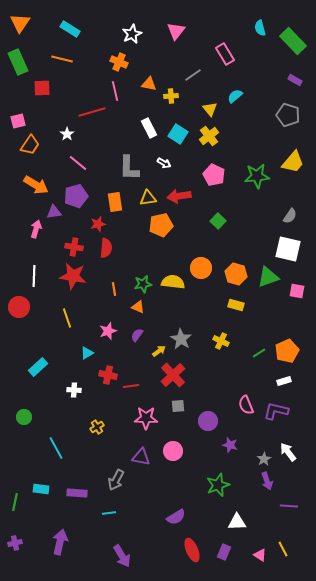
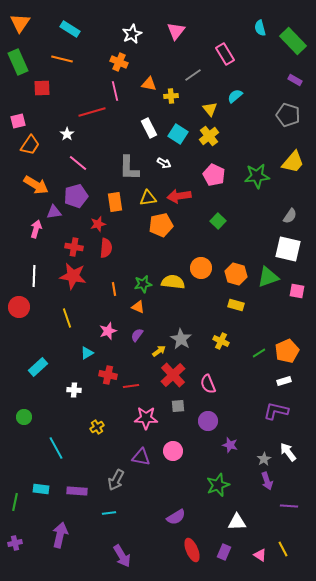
pink semicircle at (246, 405): moved 38 px left, 21 px up
purple rectangle at (77, 493): moved 2 px up
purple arrow at (60, 542): moved 7 px up
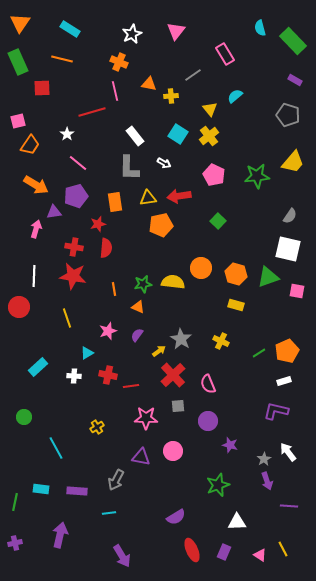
white rectangle at (149, 128): moved 14 px left, 8 px down; rotated 12 degrees counterclockwise
white cross at (74, 390): moved 14 px up
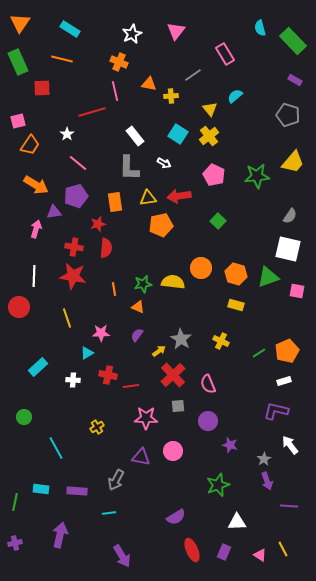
pink star at (108, 331): moved 7 px left, 2 px down; rotated 18 degrees clockwise
white cross at (74, 376): moved 1 px left, 4 px down
white arrow at (288, 452): moved 2 px right, 7 px up
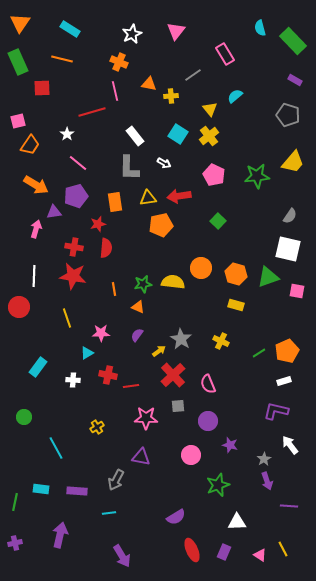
cyan rectangle at (38, 367): rotated 12 degrees counterclockwise
pink circle at (173, 451): moved 18 px right, 4 px down
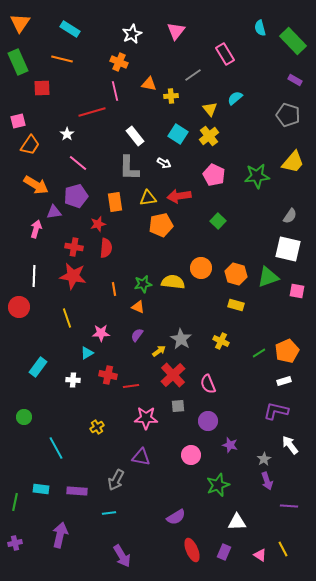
cyan semicircle at (235, 96): moved 2 px down
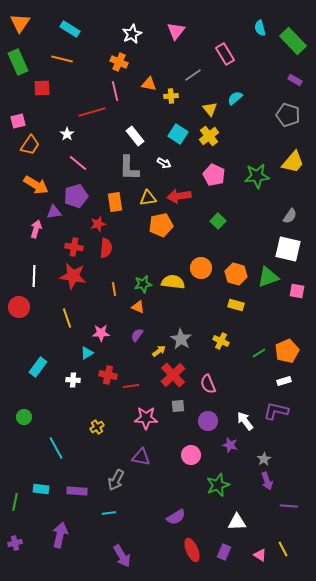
white arrow at (290, 445): moved 45 px left, 24 px up
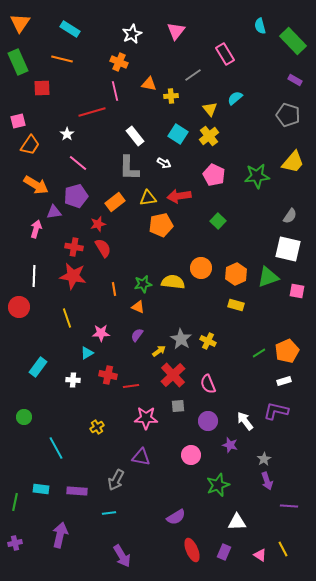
cyan semicircle at (260, 28): moved 2 px up
orange rectangle at (115, 202): rotated 60 degrees clockwise
red semicircle at (106, 248): moved 3 px left; rotated 36 degrees counterclockwise
orange hexagon at (236, 274): rotated 20 degrees clockwise
yellow cross at (221, 341): moved 13 px left
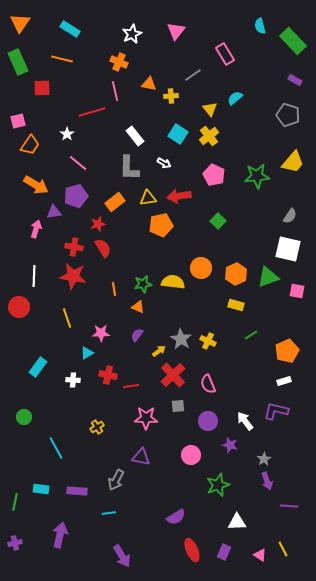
green line at (259, 353): moved 8 px left, 18 px up
